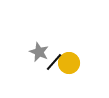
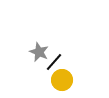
yellow circle: moved 7 px left, 17 px down
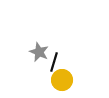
black line: rotated 24 degrees counterclockwise
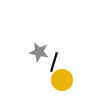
gray star: rotated 12 degrees counterclockwise
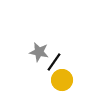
black line: rotated 18 degrees clockwise
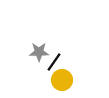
gray star: rotated 12 degrees counterclockwise
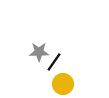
yellow circle: moved 1 px right, 4 px down
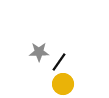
black line: moved 5 px right
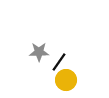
yellow circle: moved 3 px right, 4 px up
